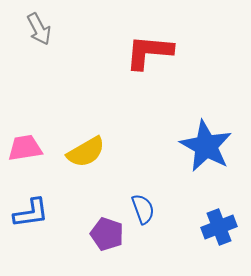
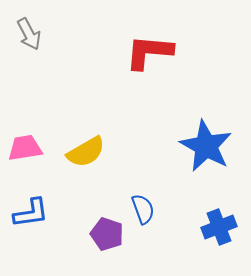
gray arrow: moved 10 px left, 5 px down
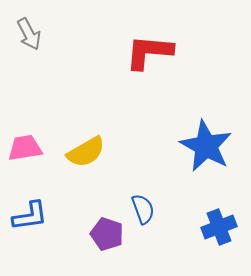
blue L-shape: moved 1 px left, 3 px down
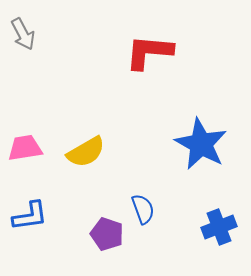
gray arrow: moved 6 px left
blue star: moved 5 px left, 2 px up
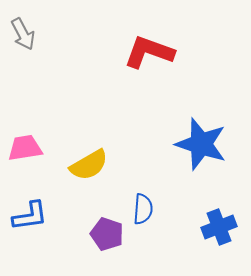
red L-shape: rotated 15 degrees clockwise
blue star: rotated 10 degrees counterclockwise
yellow semicircle: moved 3 px right, 13 px down
blue semicircle: rotated 24 degrees clockwise
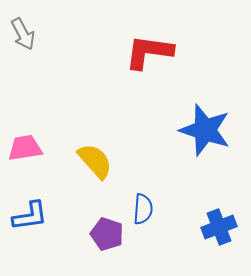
red L-shape: rotated 12 degrees counterclockwise
blue star: moved 4 px right, 14 px up
yellow semicircle: moved 6 px right, 4 px up; rotated 102 degrees counterclockwise
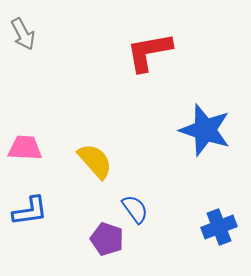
red L-shape: rotated 18 degrees counterclockwise
pink trapezoid: rotated 12 degrees clockwise
blue semicircle: moved 8 px left; rotated 40 degrees counterclockwise
blue L-shape: moved 5 px up
purple pentagon: moved 5 px down
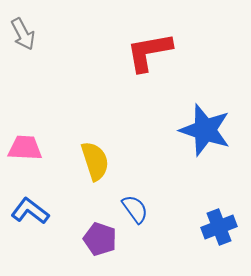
yellow semicircle: rotated 24 degrees clockwise
blue L-shape: rotated 135 degrees counterclockwise
purple pentagon: moved 7 px left
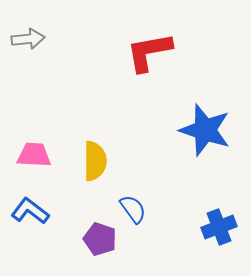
gray arrow: moved 5 px right, 5 px down; rotated 68 degrees counterclockwise
pink trapezoid: moved 9 px right, 7 px down
yellow semicircle: rotated 18 degrees clockwise
blue semicircle: moved 2 px left
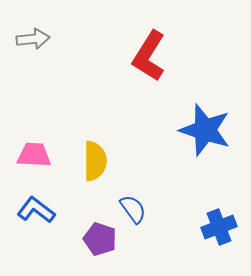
gray arrow: moved 5 px right
red L-shape: moved 4 px down; rotated 48 degrees counterclockwise
blue L-shape: moved 6 px right, 1 px up
